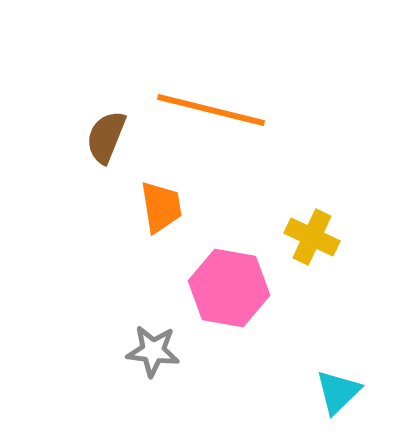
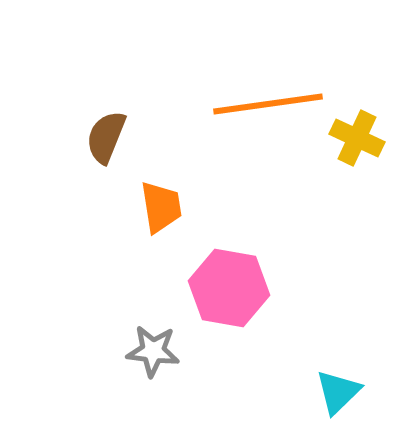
orange line: moved 57 px right, 6 px up; rotated 22 degrees counterclockwise
yellow cross: moved 45 px right, 99 px up
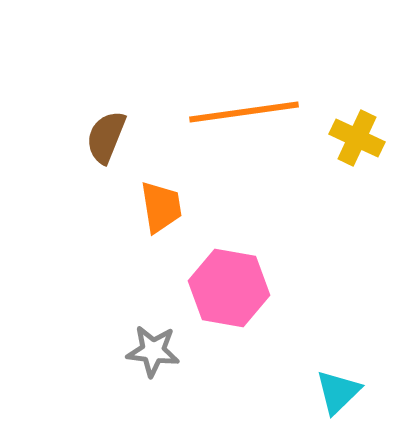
orange line: moved 24 px left, 8 px down
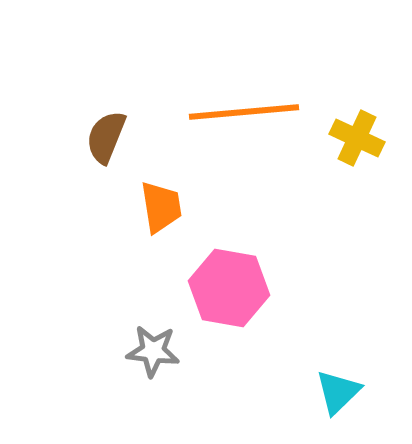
orange line: rotated 3 degrees clockwise
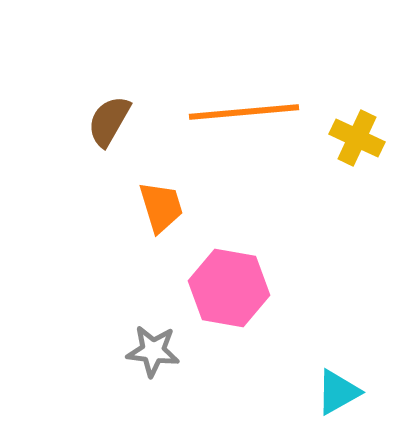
brown semicircle: moved 3 px right, 16 px up; rotated 8 degrees clockwise
orange trapezoid: rotated 8 degrees counterclockwise
cyan triangle: rotated 15 degrees clockwise
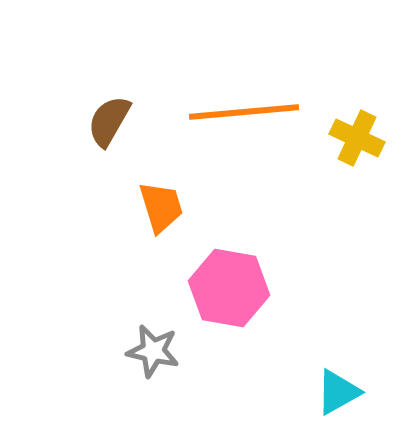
gray star: rotated 6 degrees clockwise
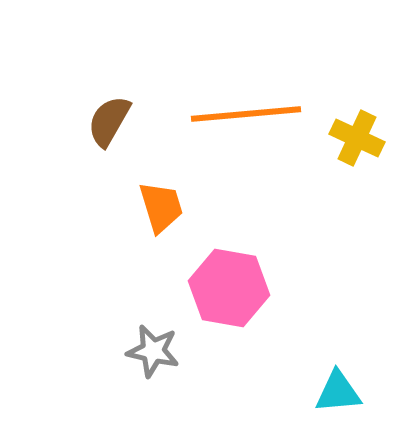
orange line: moved 2 px right, 2 px down
cyan triangle: rotated 24 degrees clockwise
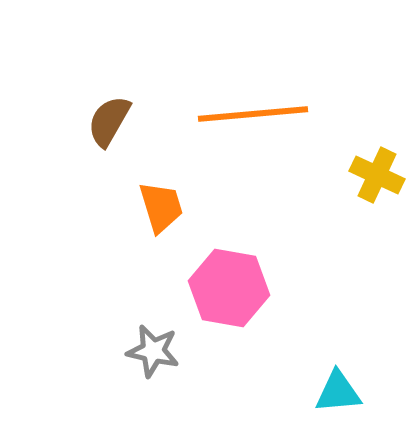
orange line: moved 7 px right
yellow cross: moved 20 px right, 37 px down
